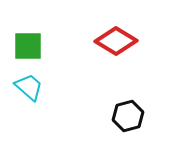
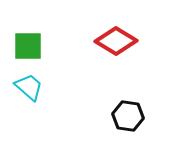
black hexagon: rotated 24 degrees clockwise
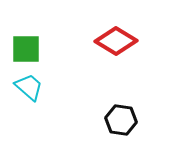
green square: moved 2 px left, 3 px down
black hexagon: moved 7 px left, 4 px down
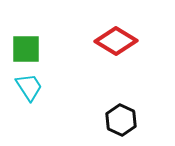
cyan trapezoid: rotated 16 degrees clockwise
black hexagon: rotated 16 degrees clockwise
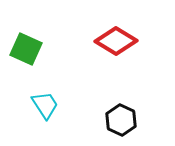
green square: rotated 24 degrees clockwise
cyan trapezoid: moved 16 px right, 18 px down
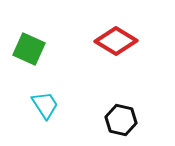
green square: moved 3 px right
black hexagon: rotated 12 degrees counterclockwise
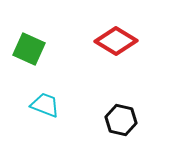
cyan trapezoid: rotated 36 degrees counterclockwise
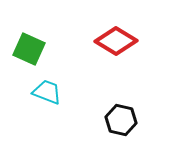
cyan trapezoid: moved 2 px right, 13 px up
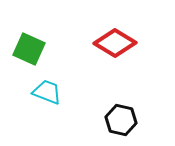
red diamond: moved 1 px left, 2 px down
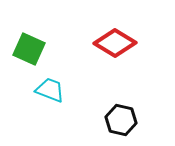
cyan trapezoid: moved 3 px right, 2 px up
